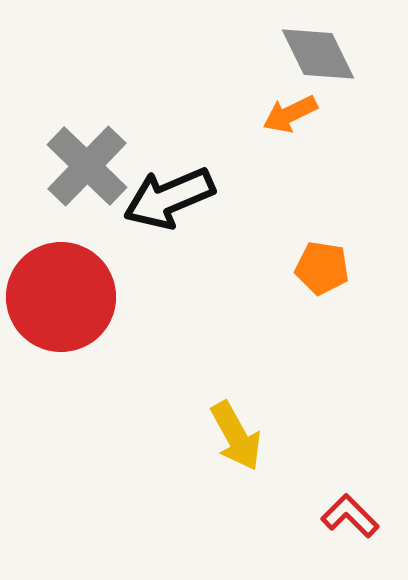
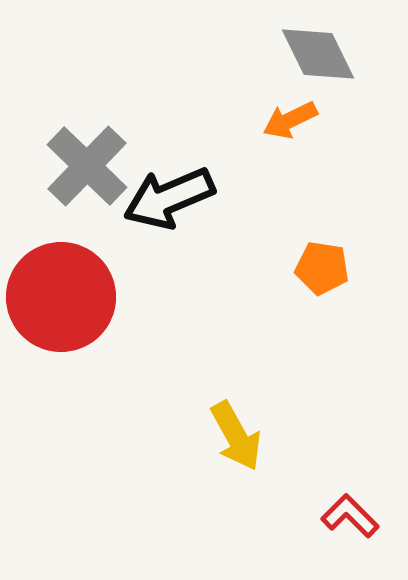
orange arrow: moved 6 px down
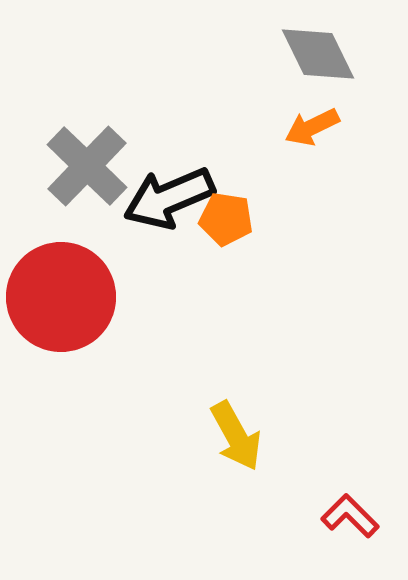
orange arrow: moved 22 px right, 7 px down
orange pentagon: moved 96 px left, 49 px up
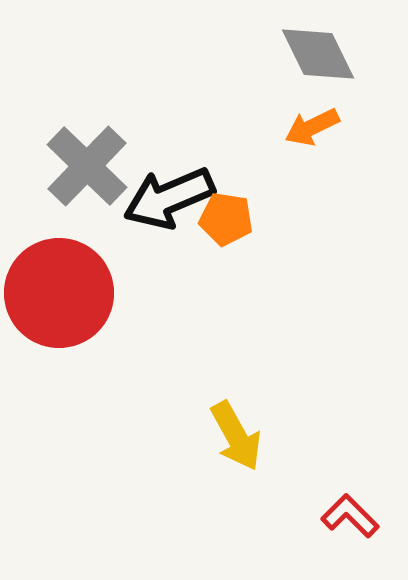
red circle: moved 2 px left, 4 px up
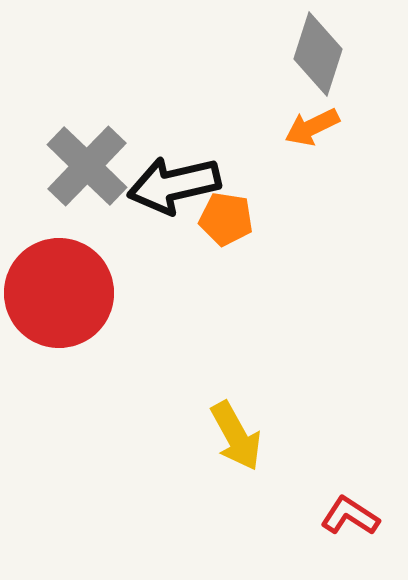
gray diamond: rotated 44 degrees clockwise
black arrow: moved 5 px right, 13 px up; rotated 10 degrees clockwise
red L-shape: rotated 12 degrees counterclockwise
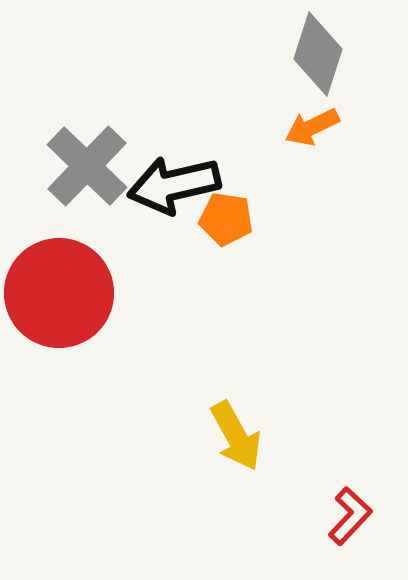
red L-shape: rotated 100 degrees clockwise
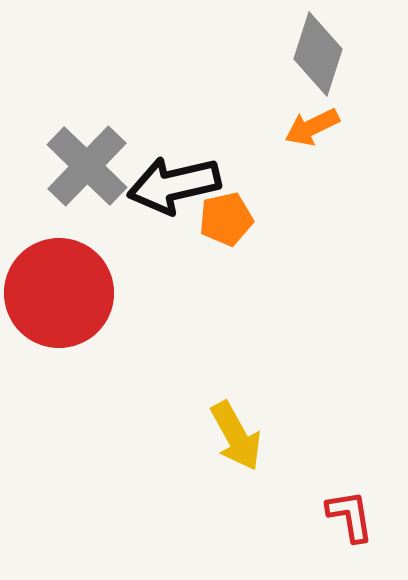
orange pentagon: rotated 22 degrees counterclockwise
red L-shape: rotated 52 degrees counterclockwise
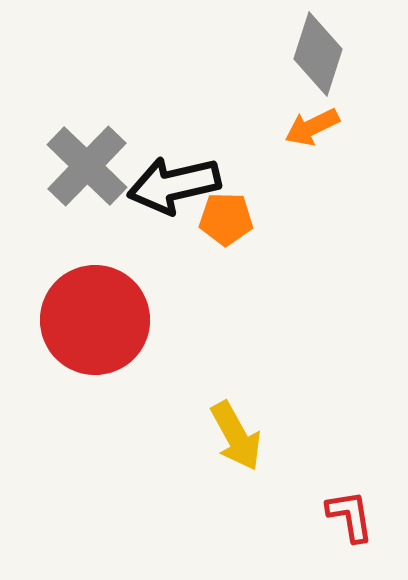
orange pentagon: rotated 14 degrees clockwise
red circle: moved 36 px right, 27 px down
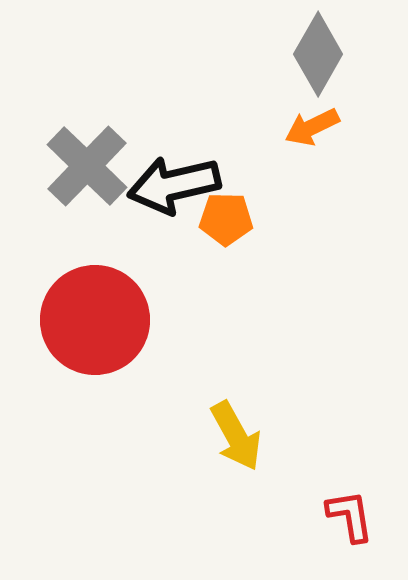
gray diamond: rotated 12 degrees clockwise
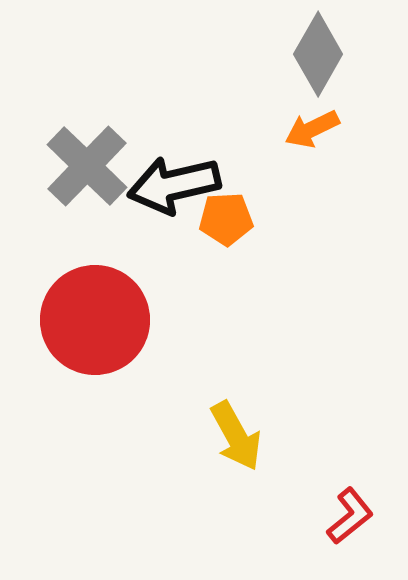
orange arrow: moved 2 px down
orange pentagon: rotated 4 degrees counterclockwise
red L-shape: rotated 60 degrees clockwise
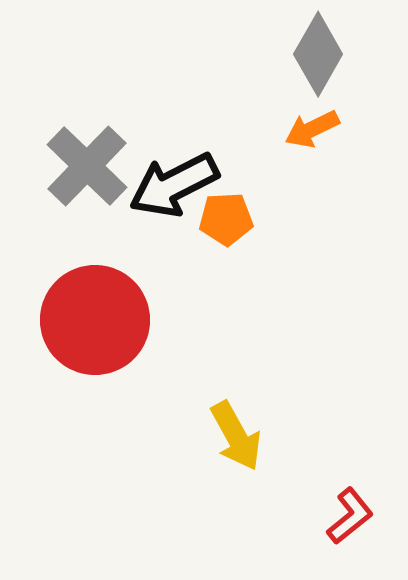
black arrow: rotated 14 degrees counterclockwise
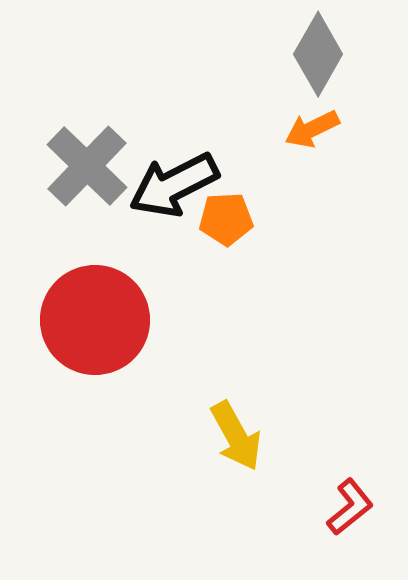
red L-shape: moved 9 px up
